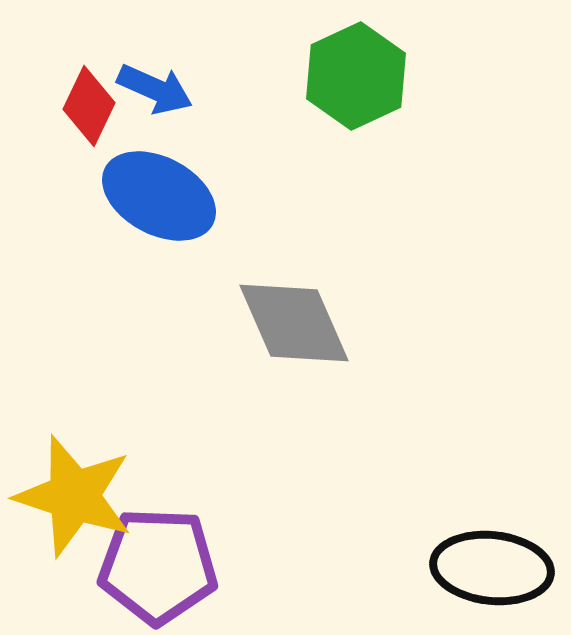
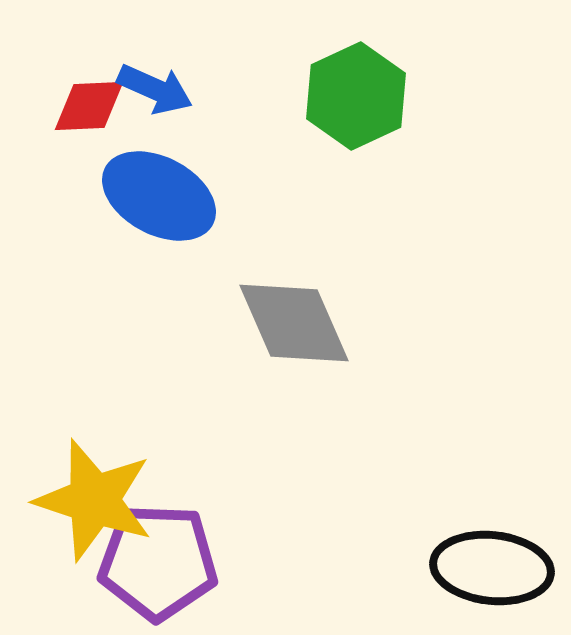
green hexagon: moved 20 px down
red diamond: rotated 62 degrees clockwise
yellow star: moved 20 px right, 4 px down
purple pentagon: moved 4 px up
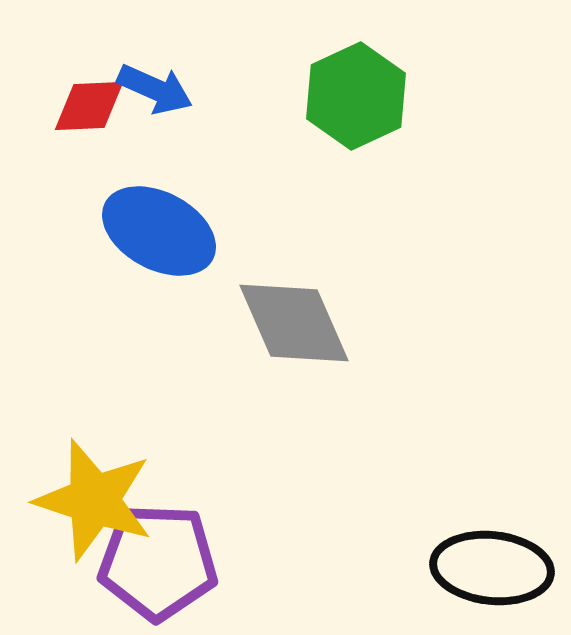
blue ellipse: moved 35 px down
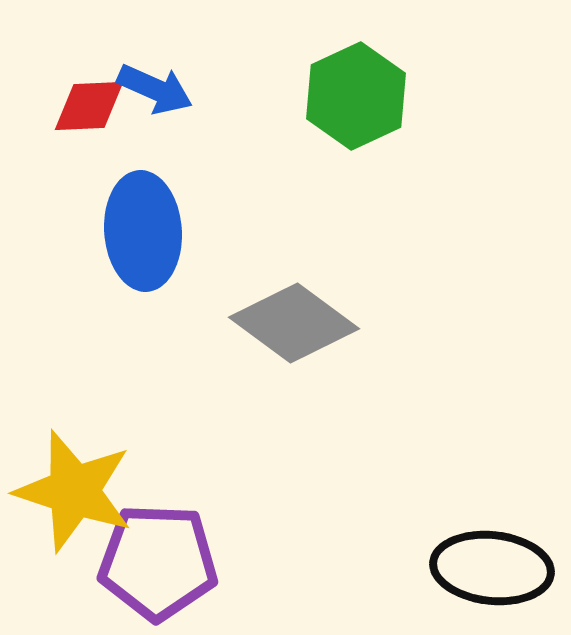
blue ellipse: moved 16 px left; rotated 58 degrees clockwise
gray diamond: rotated 30 degrees counterclockwise
yellow star: moved 20 px left, 9 px up
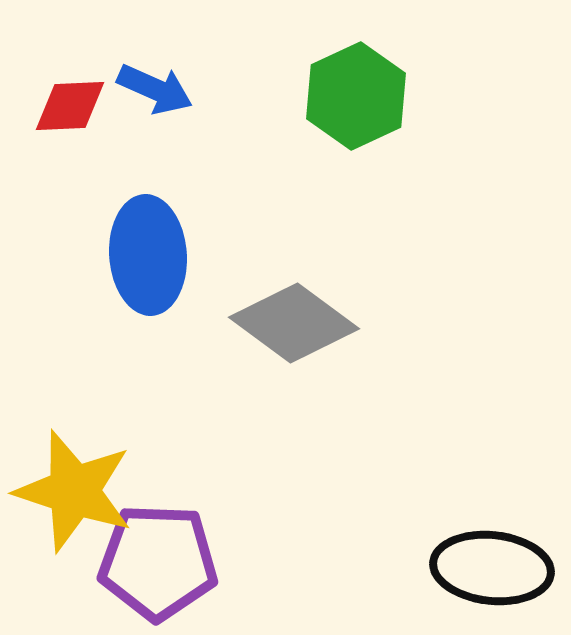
red diamond: moved 19 px left
blue ellipse: moved 5 px right, 24 px down
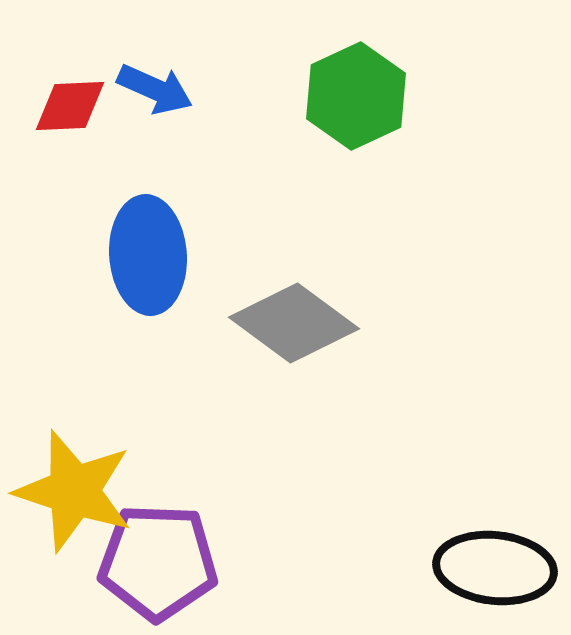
black ellipse: moved 3 px right
